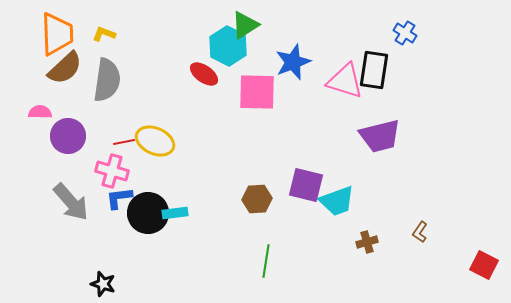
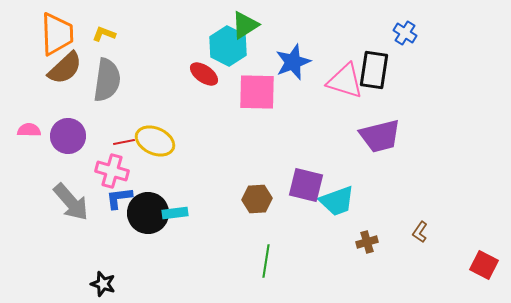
pink semicircle: moved 11 px left, 18 px down
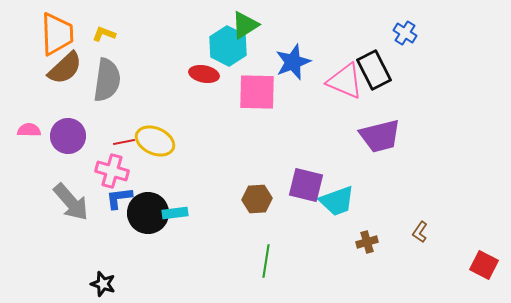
black rectangle: rotated 36 degrees counterclockwise
red ellipse: rotated 24 degrees counterclockwise
pink triangle: rotated 6 degrees clockwise
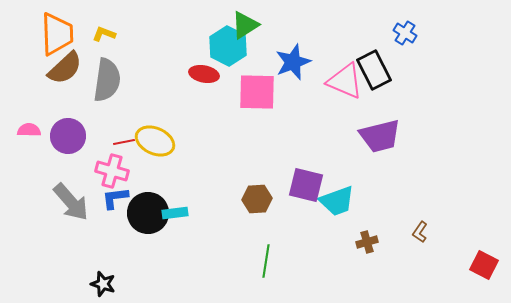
blue L-shape: moved 4 px left
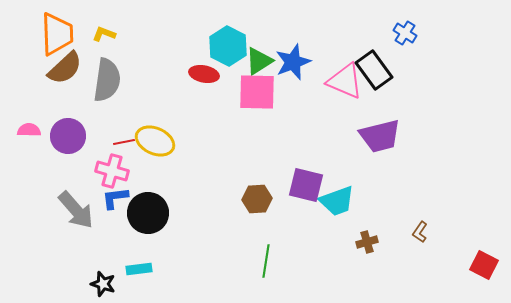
green triangle: moved 14 px right, 36 px down
black rectangle: rotated 9 degrees counterclockwise
gray arrow: moved 5 px right, 8 px down
cyan rectangle: moved 36 px left, 56 px down
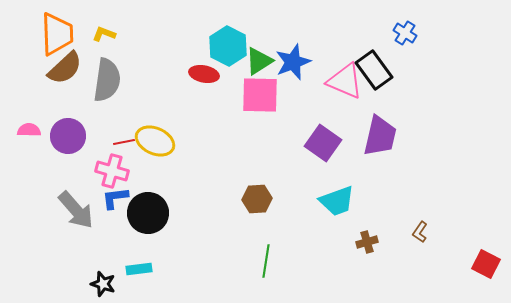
pink square: moved 3 px right, 3 px down
purple trapezoid: rotated 63 degrees counterclockwise
purple square: moved 17 px right, 42 px up; rotated 21 degrees clockwise
red square: moved 2 px right, 1 px up
